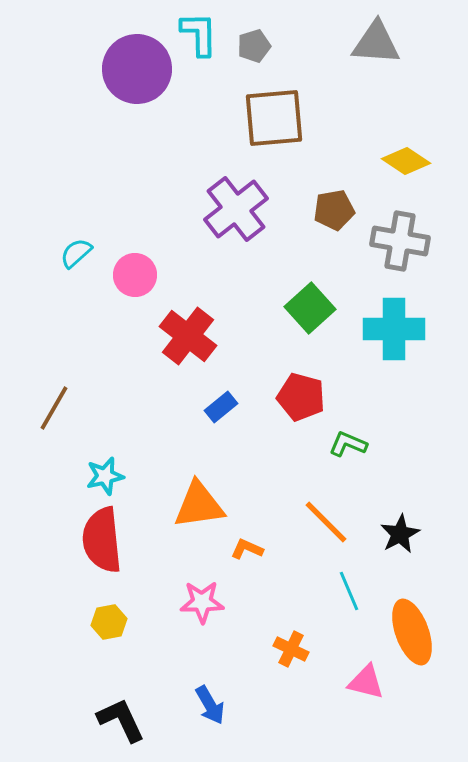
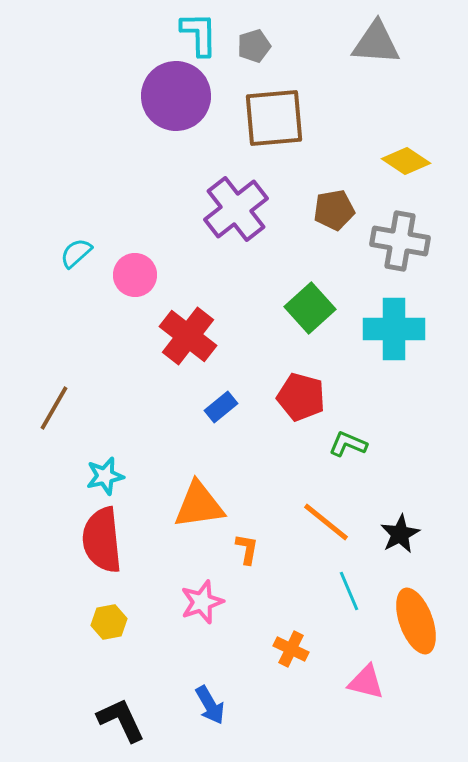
purple circle: moved 39 px right, 27 px down
orange line: rotated 6 degrees counterclockwise
orange L-shape: rotated 76 degrees clockwise
pink star: rotated 18 degrees counterclockwise
orange ellipse: moved 4 px right, 11 px up
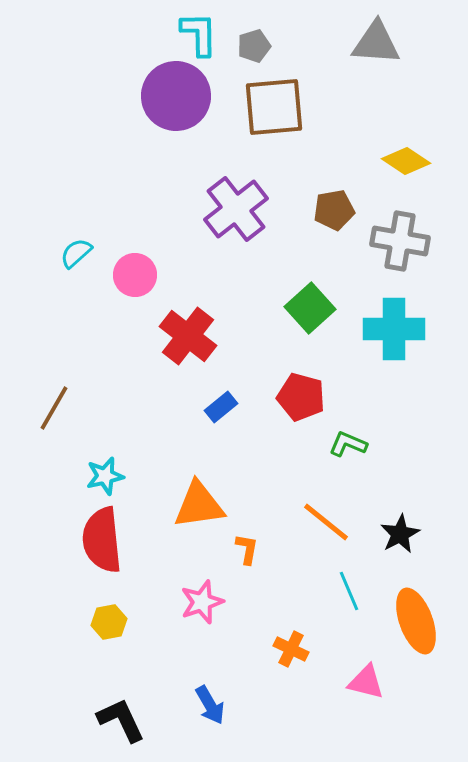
brown square: moved 11 px up
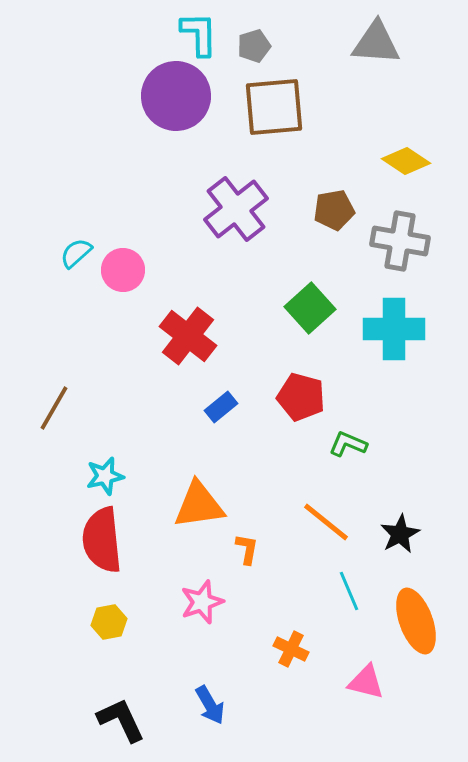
pink circle: moved 12 px left, 5 px up
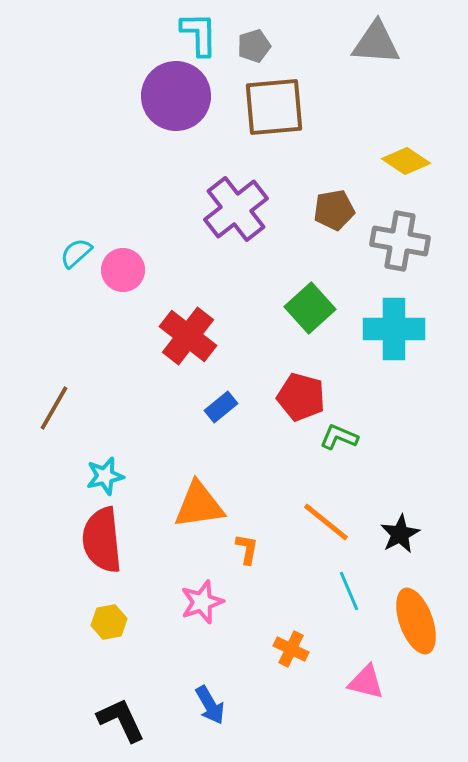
green L-shape: moved 9 px left, 7 px up
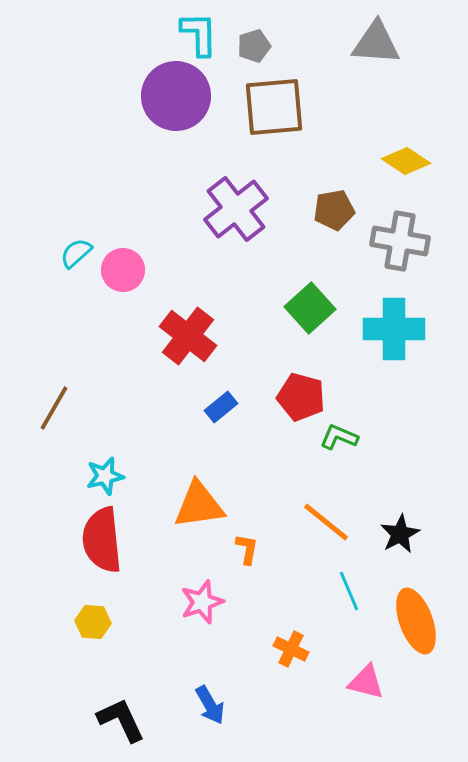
yellow hexagon: moved 16 px left; rotated 16 degrees clockwise
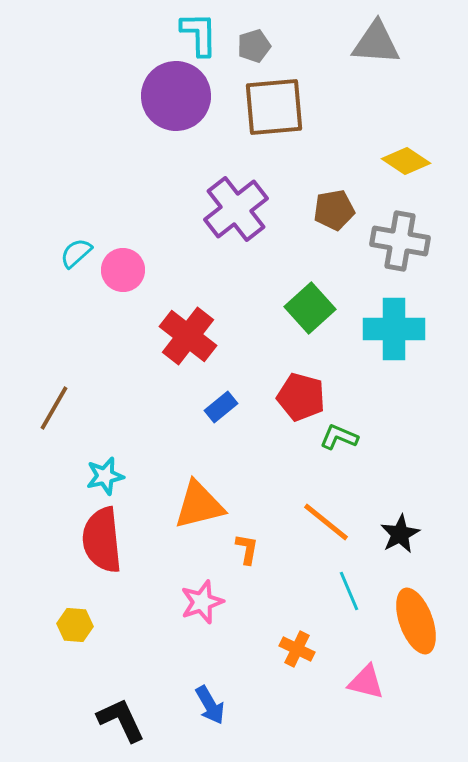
orange triangle: rotated 6 degrees counterclockwise
yellow hexagon: moved 18 px left, 3 px down
orange cross: moved 6 px right
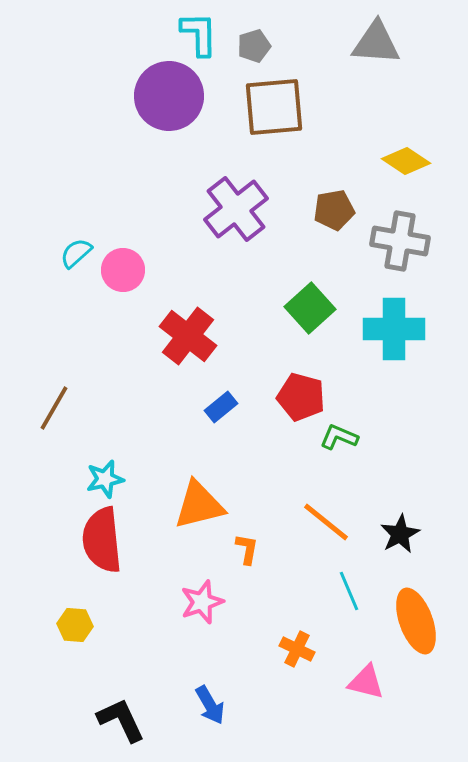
purple circle: moved 7 px left
cyan star: moved 3 px down
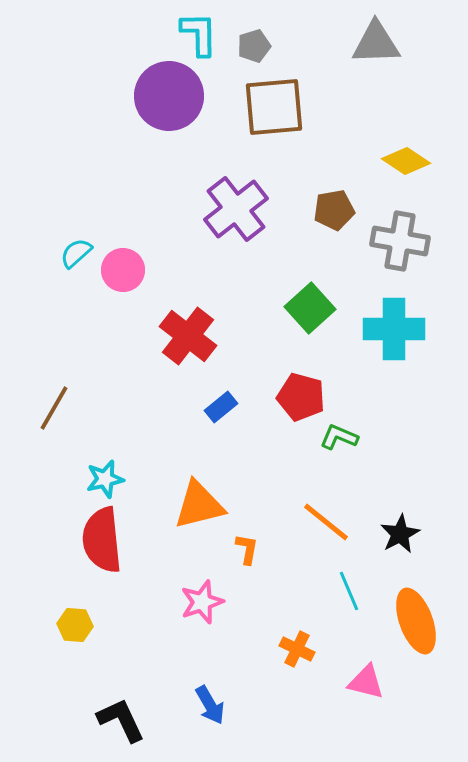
gray triangle: rotated 6 degrees counterclockwise
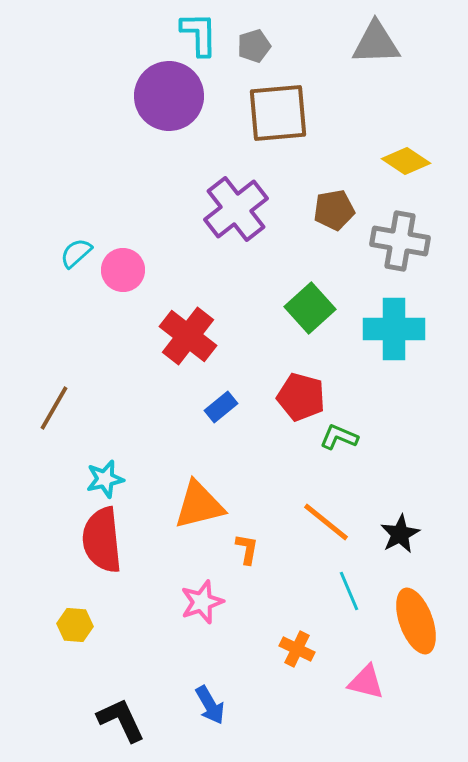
brown square: moved 4 px right, 6 px down
